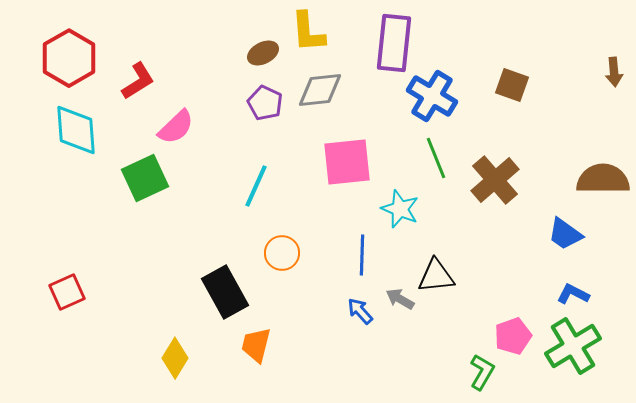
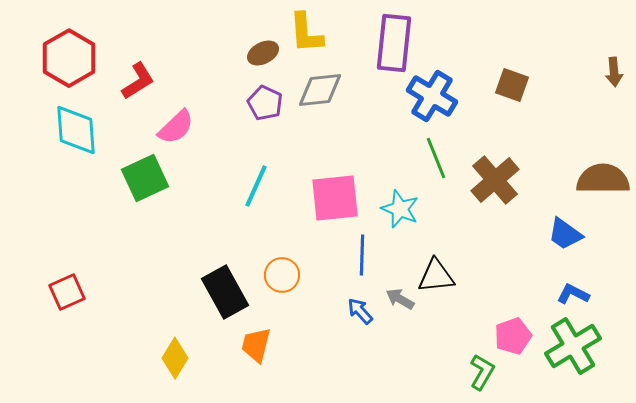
yellow L-shape: moved 2 px left, 1 px down
pink square: moved 12 px left, 36 px down
orange circle: moved 22 px down
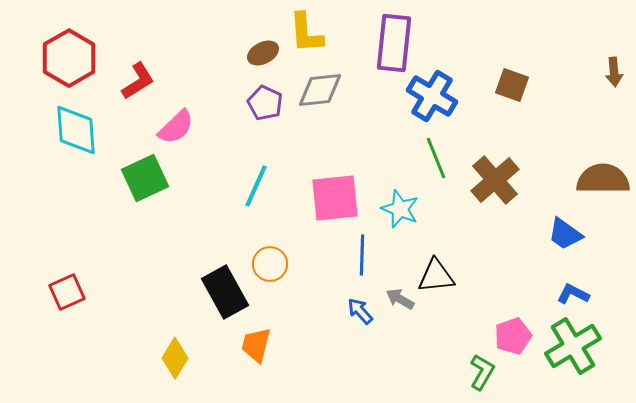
orange circle: moved 12 px left, 11 px up
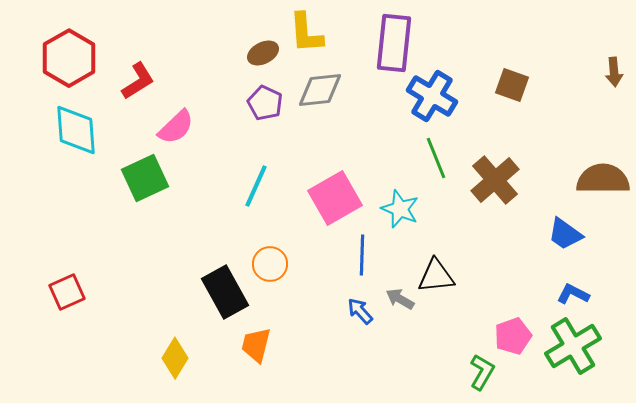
pink square: rotated 24 degrees counterclockwise
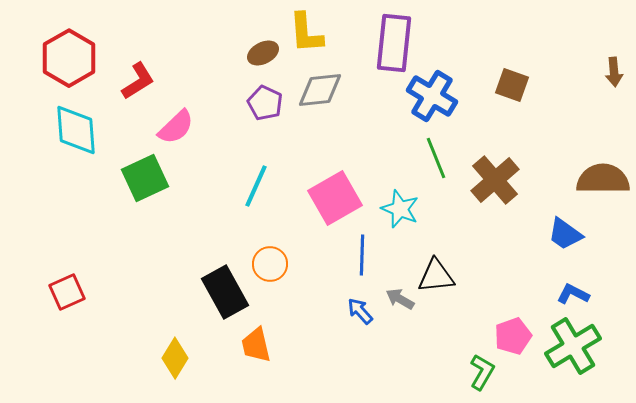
orange trapezoid: rotated 27 degrees counterclockwise
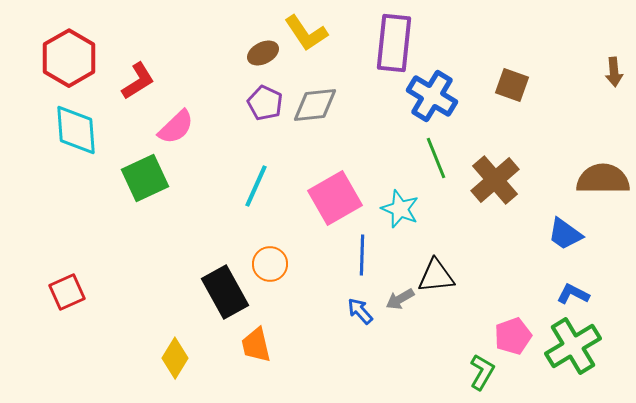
yellow L-shape: rotated 30 degrees counterclockwise
gray diamond: moved 5 px left, 15 px down
gray arrow: rotated 60 degrees counterclockwise
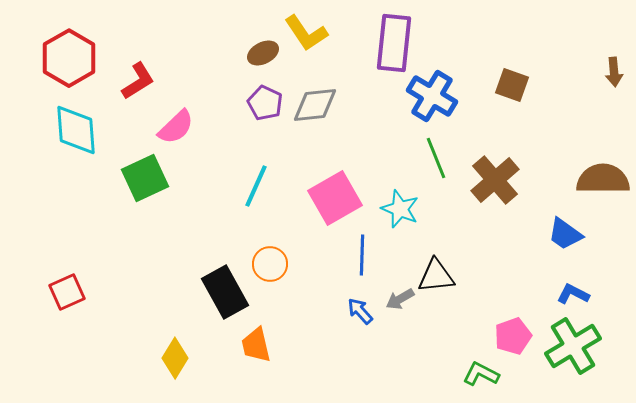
green L-shape: moved 1 px left, 2 px down; rotated 93 degrees counterclockwise
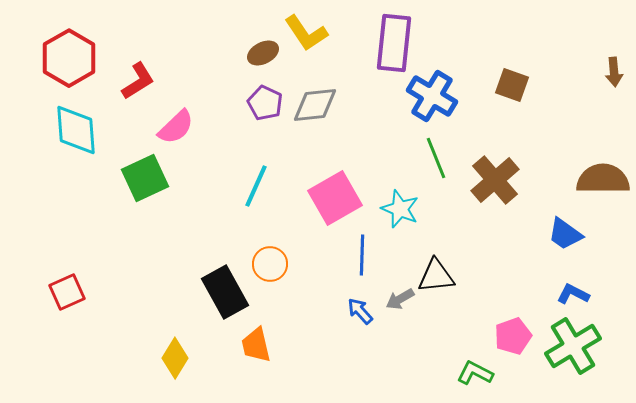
green L-shape: moved 6 px left, 1 px up
